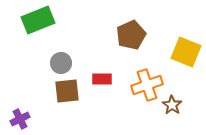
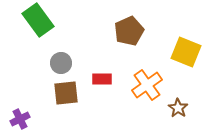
green rectangle: rotated 76 degrees clockwise
brown pentagon: moved 2 px left, 4 px up
orange cross: rotated 16 degrees counterclockwise
brown square: moved 1 px left, 2 px down
brown star: moved 6 px right, 3 px down
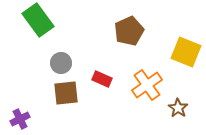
red rectangle: rotated 24 degrees clockwise
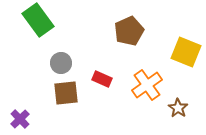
purple cross: rotated 18 degrees counterclockwise
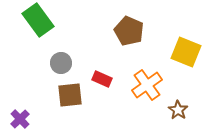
brown pentagon: rotated 24 degrees counterclockwise
brown square: moved 4 px right, 2 px down
brown star: moved 2 px down
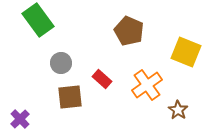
red rectangle: rotated 18 degrees clockwise
brown square: moved 2 px down
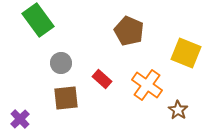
yellow square: moved 1 px down
orange cross: rotated 20 degrees counterclockwise
brown square: moved 4 px left, 1 px down
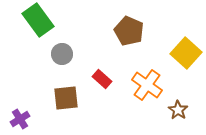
yellow square: rotated 20 degrees clockwise
gray circle: moved 1 px right, 9 px up
purple cross: rotated 12 degrees clockwise
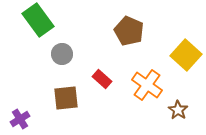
yellow square: moved 2 px down
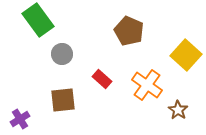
brown square: moved 3 px left, 2 px down
